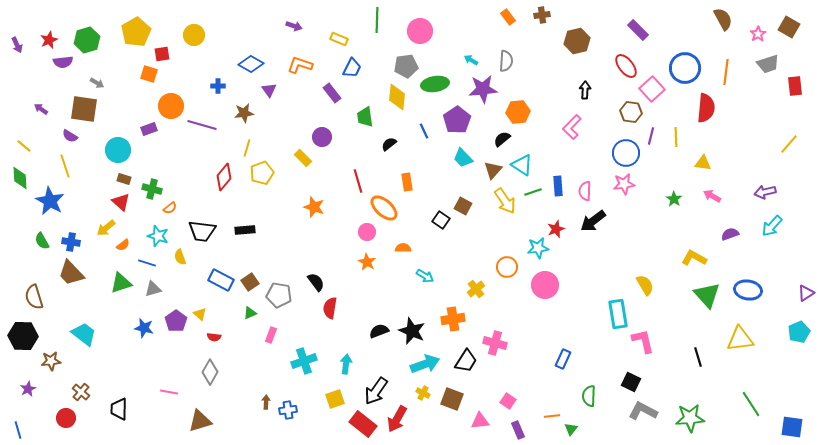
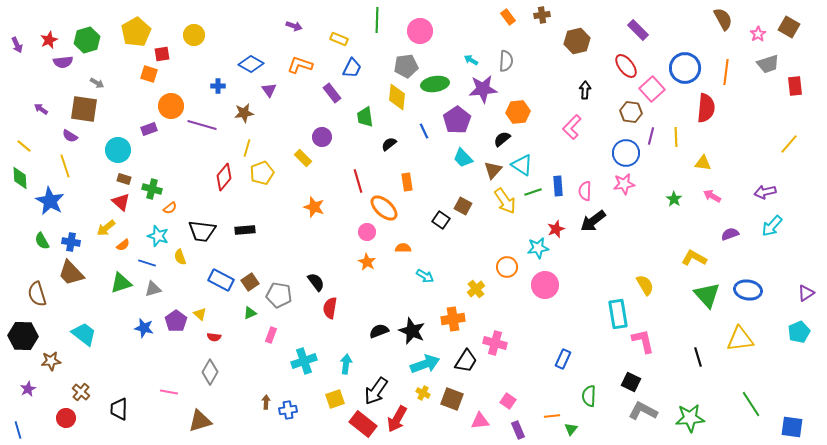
brown semicircle at (34, 297): moved 3 px right, 3 px up
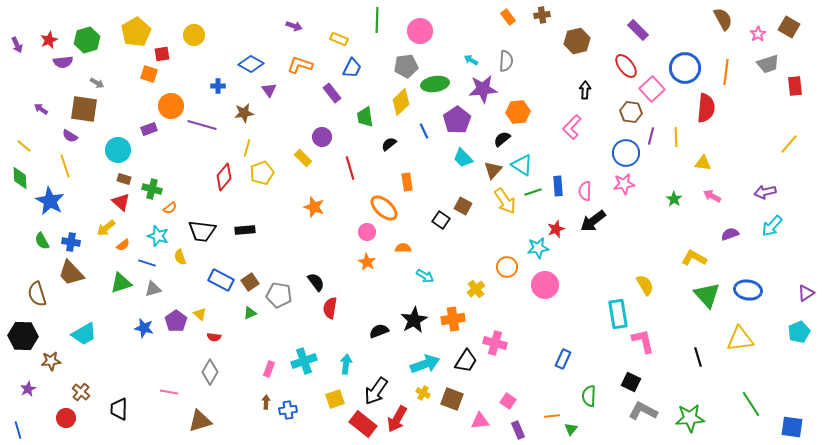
yellow diamond at (397, 97): moved 4 px right, 5 px down; rotated 40 degrees clockwise
red line at (358, 181): moved 8 px left, 13 px up
black star at (412, 331): moved 2 px right, 11 px up; rotated 20 degrees clockwise
cyan trapezoid at (84, 334): rotated 112 degrees clockwise
pink rectangle at (271, 335): moved 2 px left, 34 px down
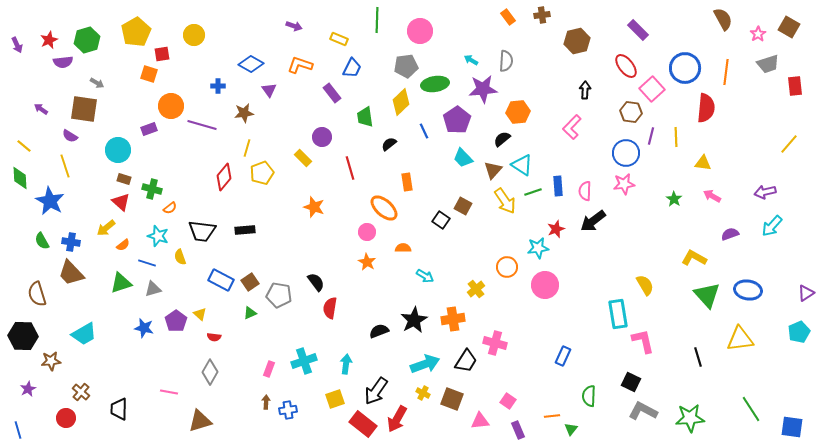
blue rectangle at (563, 359): moved 3 px up
green line at (751, 404): moved 5 px down
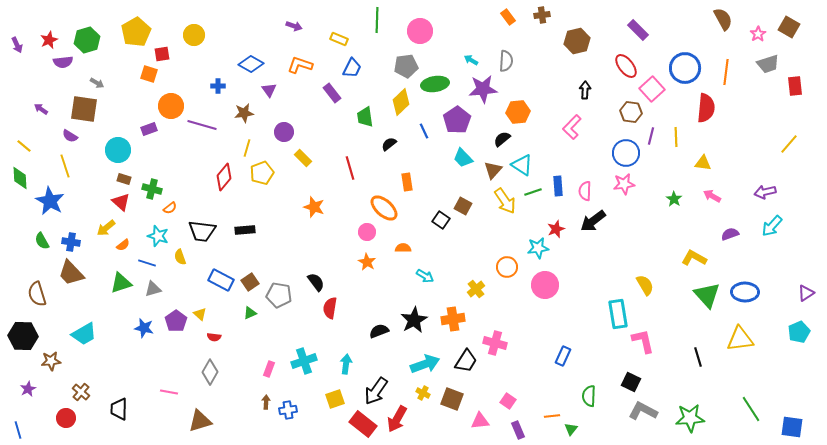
purple circle at (322, 137): moved 38 px left, 5 px up
blue ellipse at (748, 290): moved 3 px left, 2 px down; rotated 8 degrees counterclockwise
